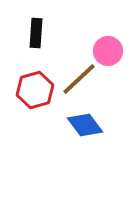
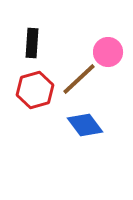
black rectangle: moved 4 px left, 10 px down
pink circle: moved 1 px down
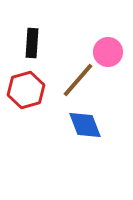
brown line: moved 1 px left, 1 px down; rotated 6 degrees counterclockwise
red hexagon: moved 9 px left
blue diamond: rotated 15 degrees clockwise
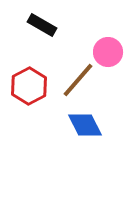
black rectangle: moved 10 px right, 18 px up; rotated 64 degrees counterclockwise
red hexagon: moved 3 px right, 4 px up; rotated 12 degrees counterclockwise
blue diamond: rotated 6 degrees counterclockwise
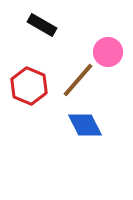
red hexagon: rotated 9 degrees counterclockwise
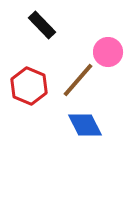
black rectangle: rotated 16 degrees clockwise
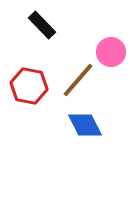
pink circle: moved 3 px right
red hexagon: rotated 12 degrees counterclockwise
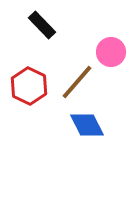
brown line: moved 1 px left, 2 px down
red hexagon: rotated 15 degrees clockwise
blue diamond: moved 2 px right
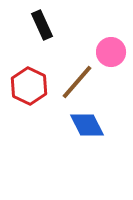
black rectangle: rotated 20 degrees clockwise
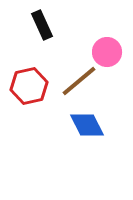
pink circle: moved 4 px left
brown line: moved 2 px right, 1 px up; rotated 9 degrees clockwise
red hexagon: rotated 21 degrees clockwise
